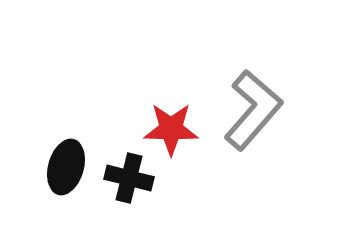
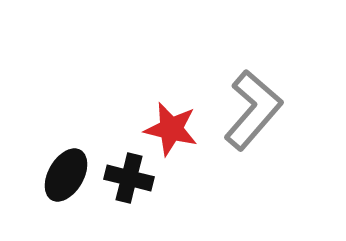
red star: rotated 12 degrees clockwise
black ellipse: moved 8 px down; rotated 14 degrees clockwise
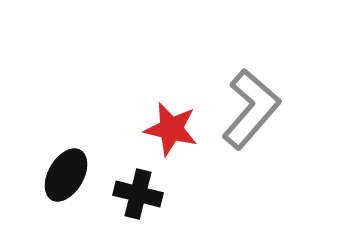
gray L-shape: moved 2 px left, 1 px up
black cross: moved 9 px right, 16 px down
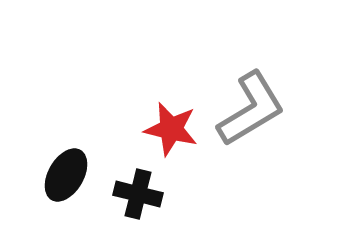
gray L-shape: rotated 18 degrees clockwise
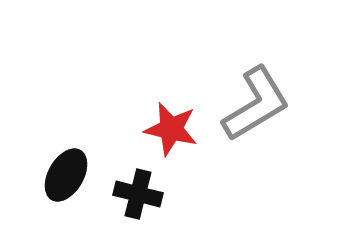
gray L-shape: moved 5 px right, 5 px up
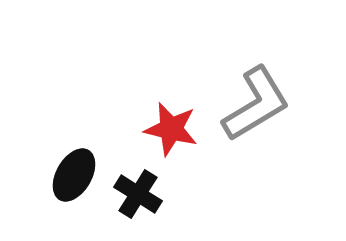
black ellipse: moved 8 px right
black cross: rotated 18 degrees clockwise
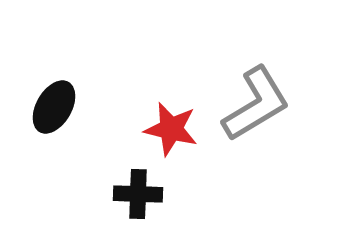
black ellipse: moved 20 px left, 68 px up
black cross: rotated 30 degrees counterclockwise
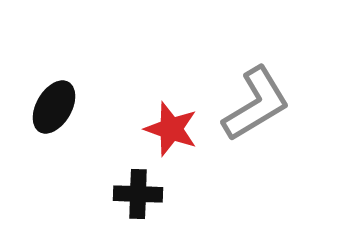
red star: rotated 6 degrees clockwise
